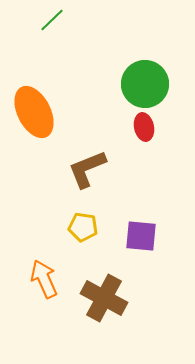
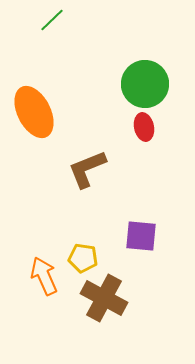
yellow pentagon: moved 31 px down
orange arrow: moved 3 px up
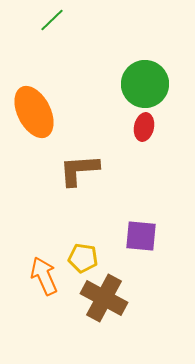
red ellipse: rotated 24 degrees clockwise
brown L-shape: moved 8 px left, 1 px down; rotated 18 degrees clockwise
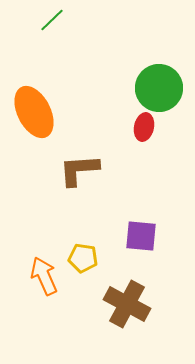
green circle: moved 14 px right, 4 px down
brown cross: moved 23 px right, 6 px down
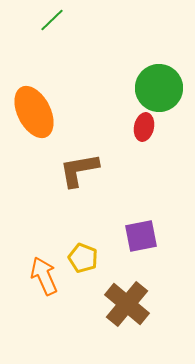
brown L-shape: rotated 6 degrees counterclockwise
purple square: rotated 16 degrees counterclockwise
yellow pentagon: rotated 12 degrees clockwise
brown cross: rotated 12 degrees clockwise
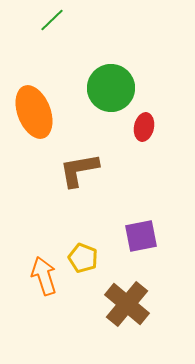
green circle: moved 48 px left
orange ellipse: rotated 6 degrees clockwise
orange arrow: rotated 6 degrees clockwise
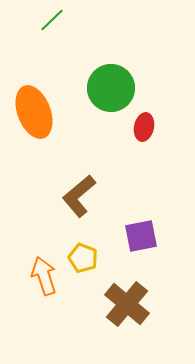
brown L-shape: moved 26 px down; rotated 30 degrees counterclockwise
